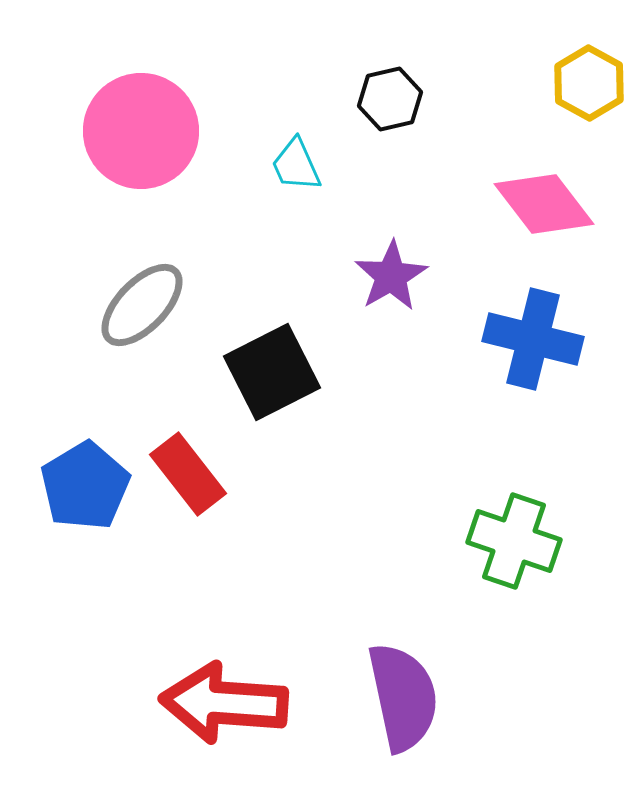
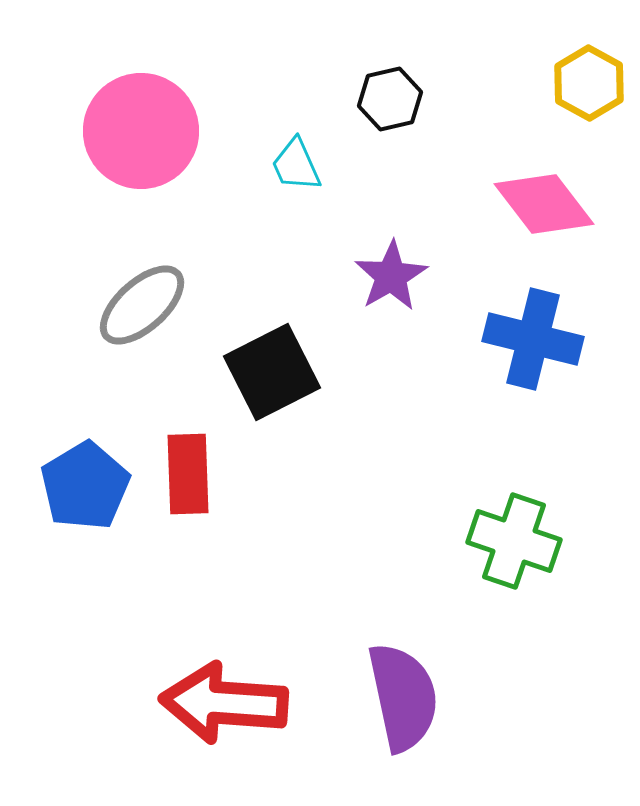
gray ellipse: rotated 4 degrees clockwise
red rectangle: rotated 36 degrees clockwise
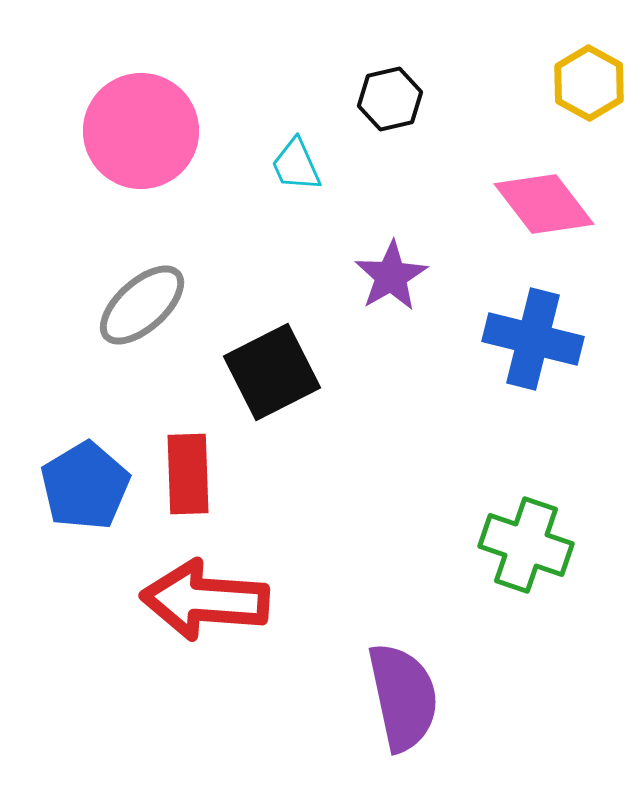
green cross: moved 12 px right, 4 px down
red arrow: moved 19 px left, 103 px up
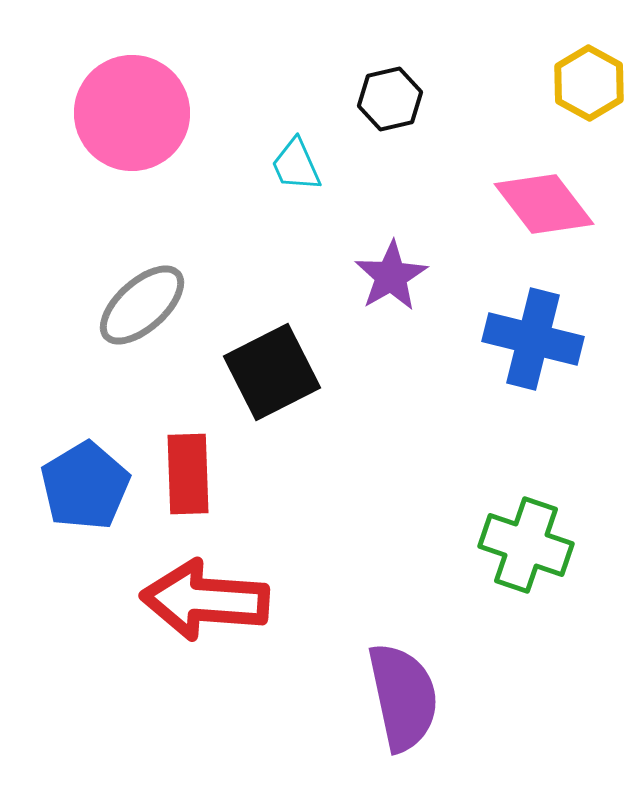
pink circle: moved 9 px left, 18 px up
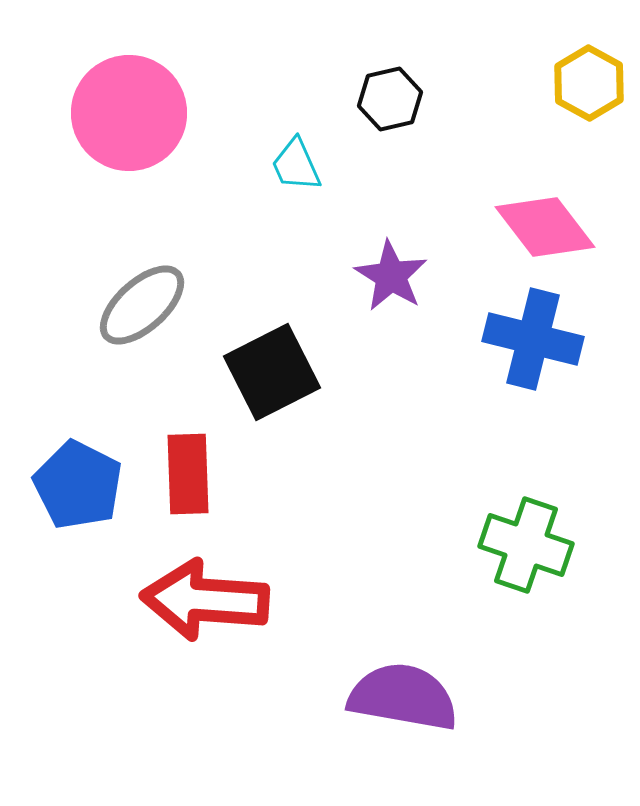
pink circle: moved 3 px left
pink diamond: moved 1 px right, 23 px down
purple star: rotated 10 degrees counterclockwise
blue pentagon: moved 7 px left, 1 px up; rotated 14 degrees counterclockwise
purple semicircle: rotated 68 degrees counterclockwise
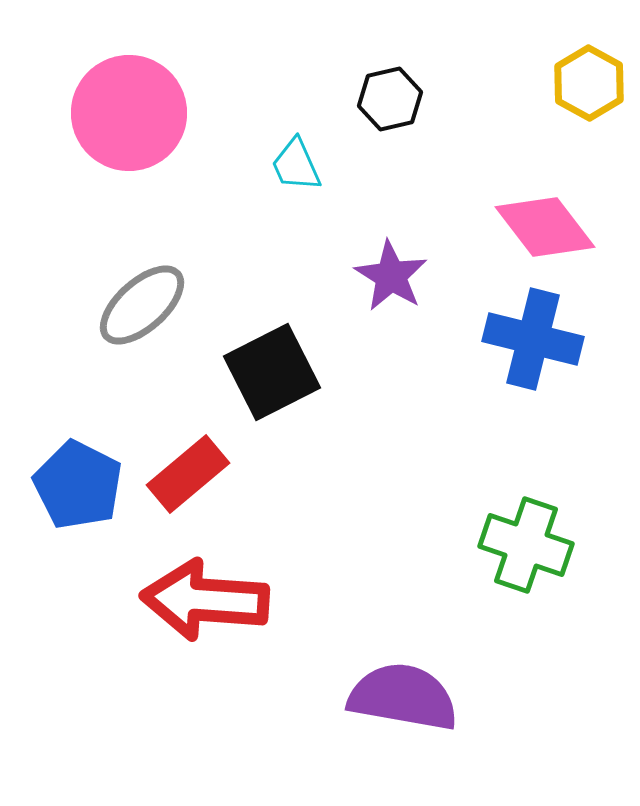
red rectangle: rotated 52 degrees clockwise
